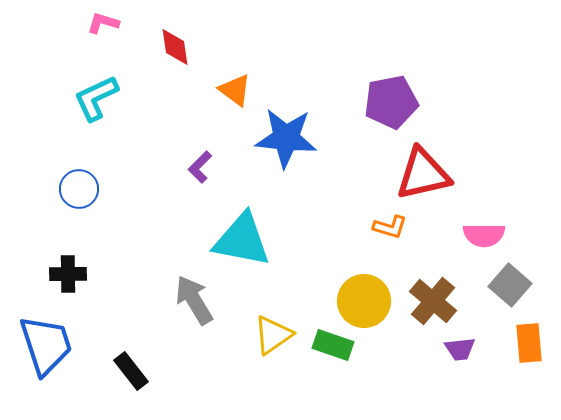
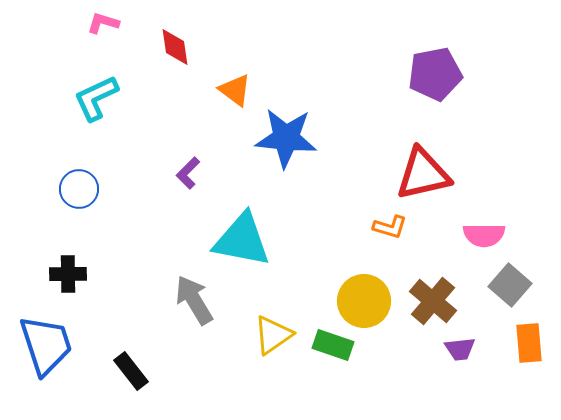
purple pentagon: moved 44 px right, 28 px up
purple L-shape: moved 12 px left, 6 px down
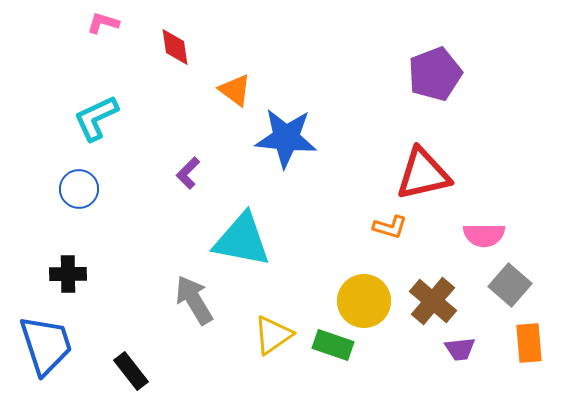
purple pentagon: rotated 10 degrees counterclockwise
cyan L-shape: moved 20 px down
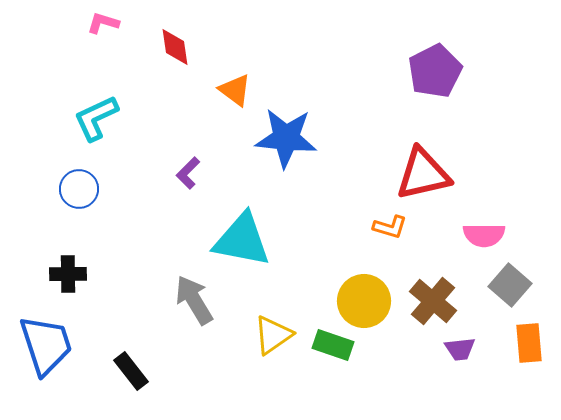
purple pentagon: moved 3 px up; rotated 6 degrees counterclockwise
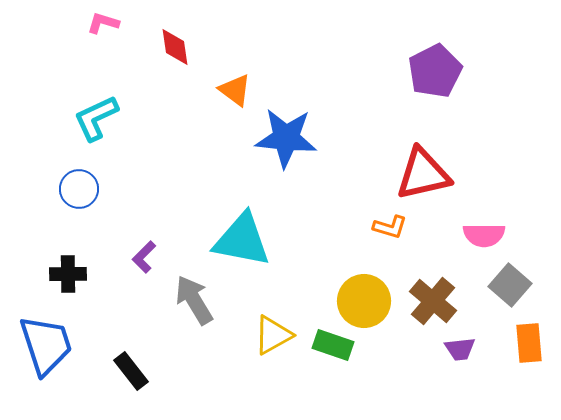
purple L-shape: moved 44 px left, 84 px down
yellow triangle: rotated 6 degrees clockwise
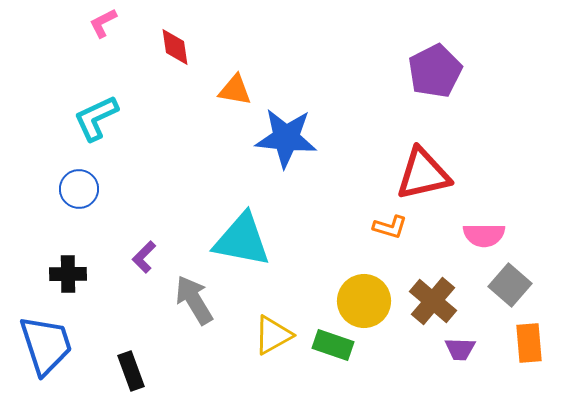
pink L-shape: rotated 44 degrees counterclockwise
orange triangle: rotated 27 degrees counterclockwise
purple trapezoid: rotated 8 degrees clockwise
black rectangle: rotated 18 degrees clockwise
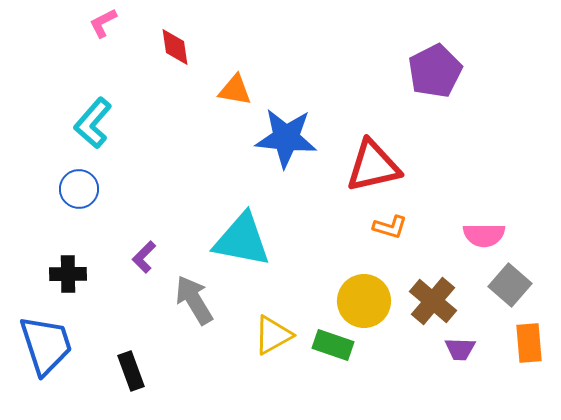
cyan L-shape: moved 3 px left, 5 px down; rotated 24 degrees counterclockwise
red triangle: moved 50 px left, 8 px up
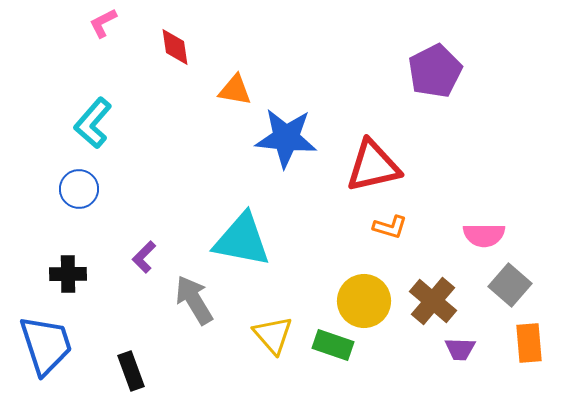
yellow triangle: rotated 42 degrees counterclockwise
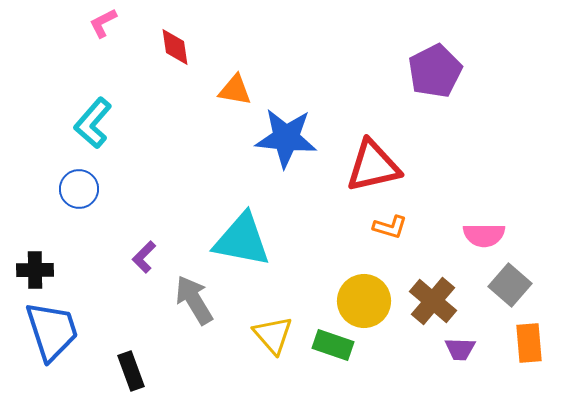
black cross: moved 33 px left, 4 px up
blue trapezoid: moved 6 px right, 14 px up
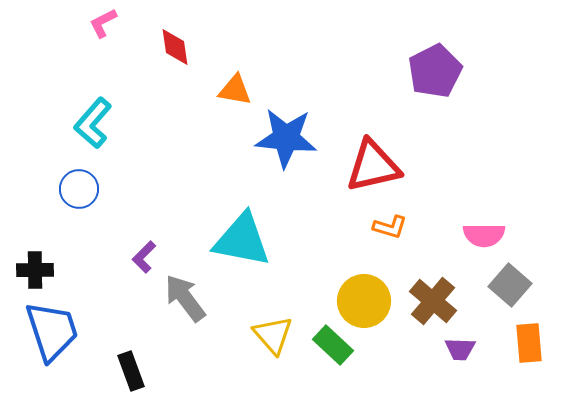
gray arrow: moved 9 px left, 2 px up; rotated 6 degrees counterclockwise
green rectangle: rotated 24 degrees clockwise
